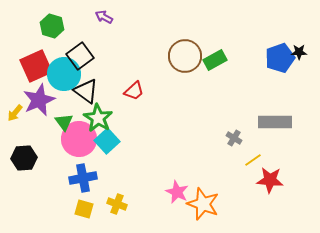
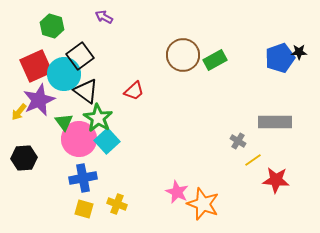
brown circle: moved 2 px left, 1 px up
yellow arrow: moved 4 px right, 1 px up
gray cross: moved 4 px right, 3 px down
red star: moved 6 px right
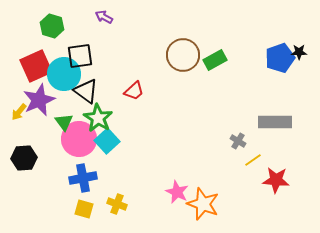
black square: rotated 28 degrees clockwise
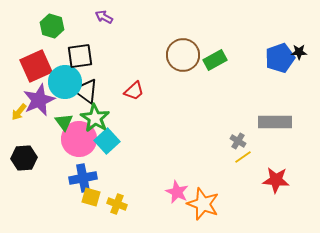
cyan circle: moved 1 px right, 8 px down
green star: moved 3 px left
yellow line: moved 10 px left, 3 px up
yellow square: moved 7 px right, 12 px up
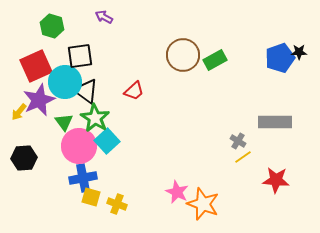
pink circle: moved 7 px down
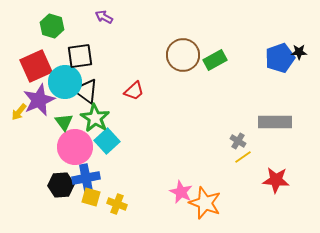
pink circle: moved 4 px left, 1 px down
black hexagon: moved 37 px right, 27 px down
blue cross: moved 3 px right
pink star: moved 4 px right
orange star: moved 2 px right, 1 px up
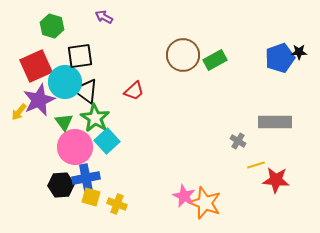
yellow line: moved 13 px right, 8 px down; rotated 18 degrees clockwise
pink star: moved 3 px right, 4 px down
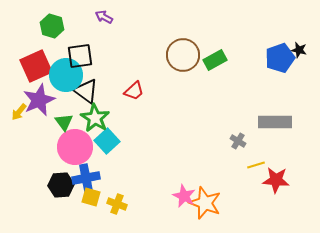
black star: moved 2 px up; rotated 14 degrees clockwise
cyan circle: moved 1 px right, 7 px up
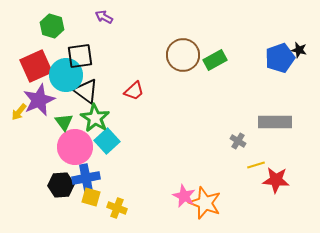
yellow cross: moved 4 px down
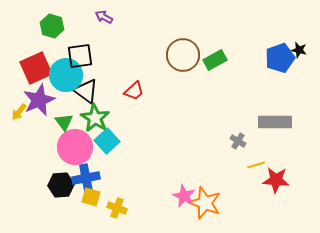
red square: moved 2 px down
